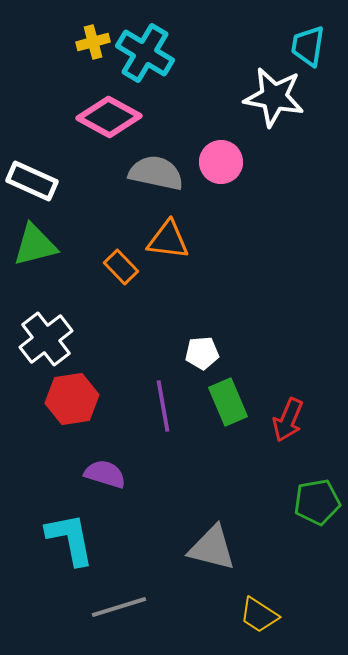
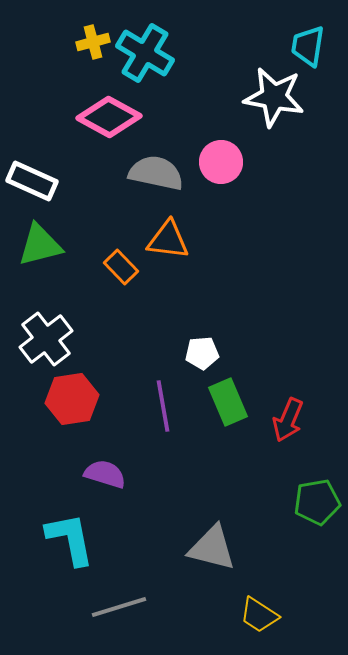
green triangle: moved 5 px right
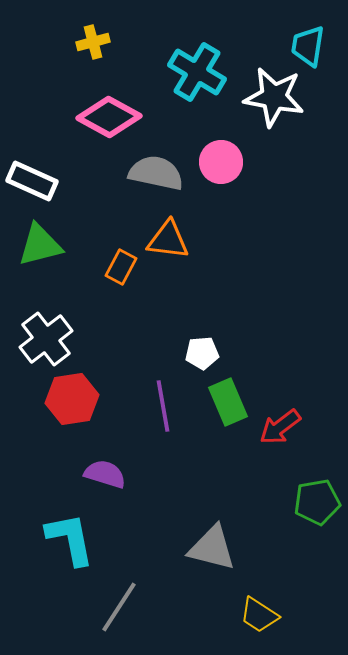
cyan cross: moved 52 px right, 19 px down
orange rectangle: rotated 72 degrees clockwise
red arrow: moved 8 px left, 7 px down; rotated 30 degrees clockwise
gray line: rotated 40 degrees counterclockwise
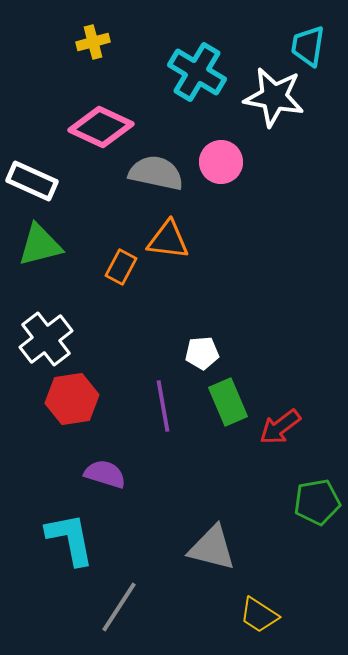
pink diamond: moved 8 px left, 10 px down; rotated 4 degrees counterclockwise
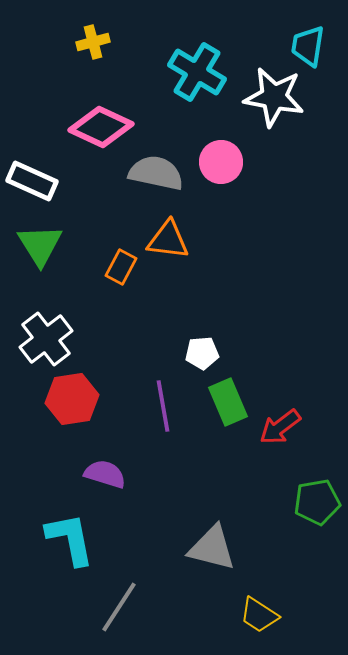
green triangle: rotated 48 degrees counterclockwise
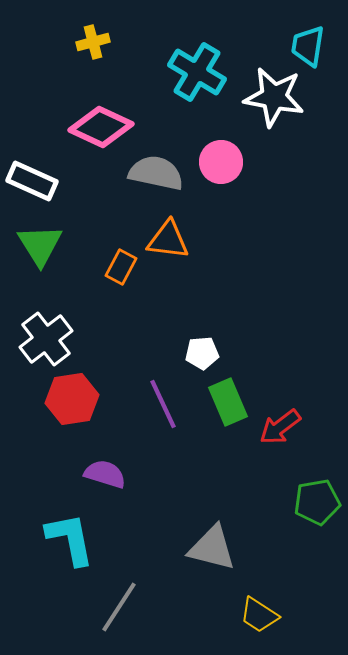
purple line: moved 2 px up; rotated 15 degrees counterclockwise
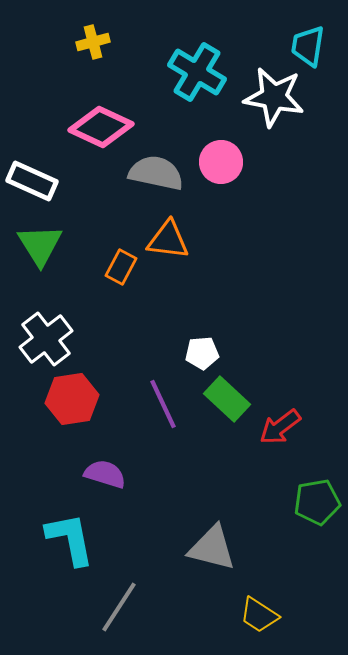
green rectangle: moved 1 px left, 3 px up; rotated 24 degrees counterclockwise
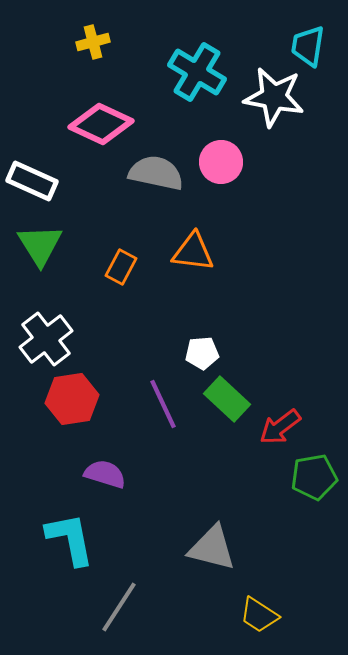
pink diamond: moved 3 px up
orange triangle: moved 25 px right, 12 px down
green pentagon: moved 3 px left, 25 px up
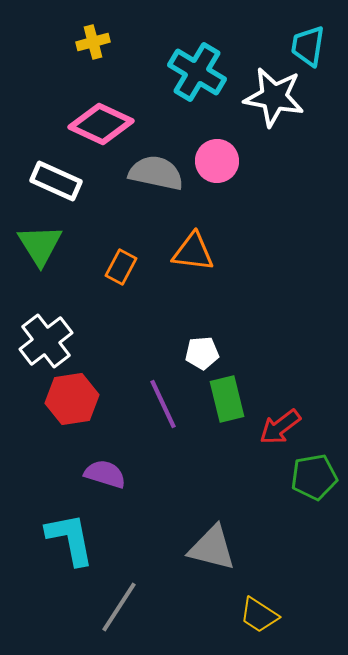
pink circle: moved 4 px left, 1 px up
white rectangle: moved 24 px right
white cross: moved 2 px down
green rectangle: rotated 33 degrees clockwise
